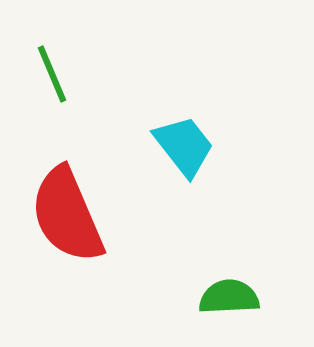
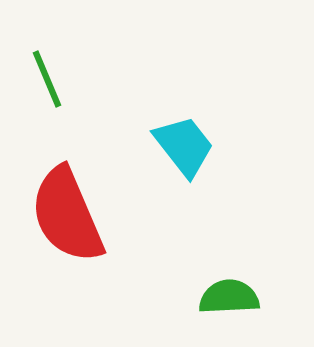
green line: moved 5 px left, 5 px down
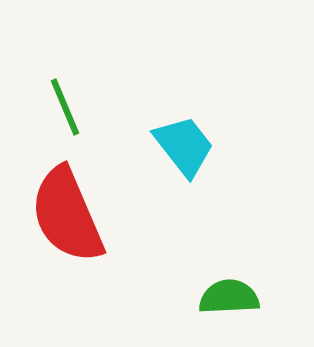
green line: moved 18 px right, 28 px down
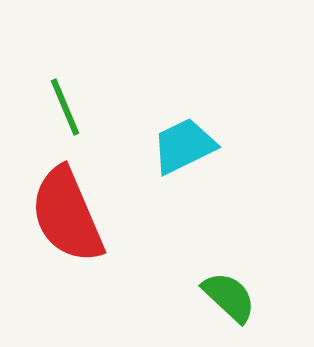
cyan trapezoid: rotated 78 degrees counterclockwise
green semicircle: rotated 46 degrees clockwise
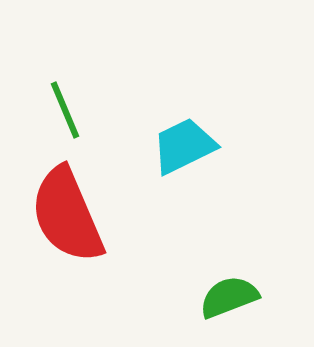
green line: moved 3 px down
green semicircle: rotated 64 degrees counterclockwise
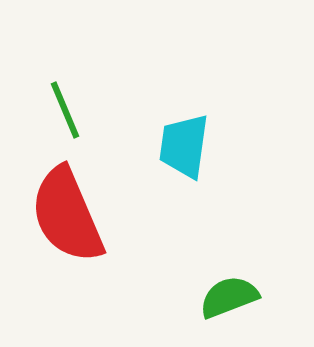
cyan trapezoid: rotated 56 degrees counterclockwise
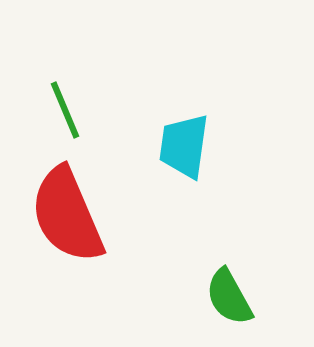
green semicircle: rotated 98 degrees counterclockwise
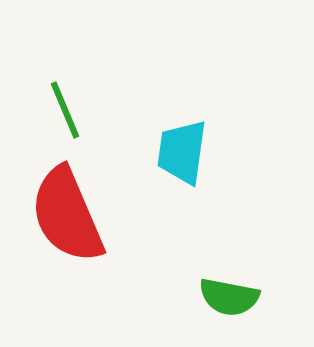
cyan trapezoid: moved 2 px left, 6 px down
green semicircle: rotated 50 degrees counterclockwise
